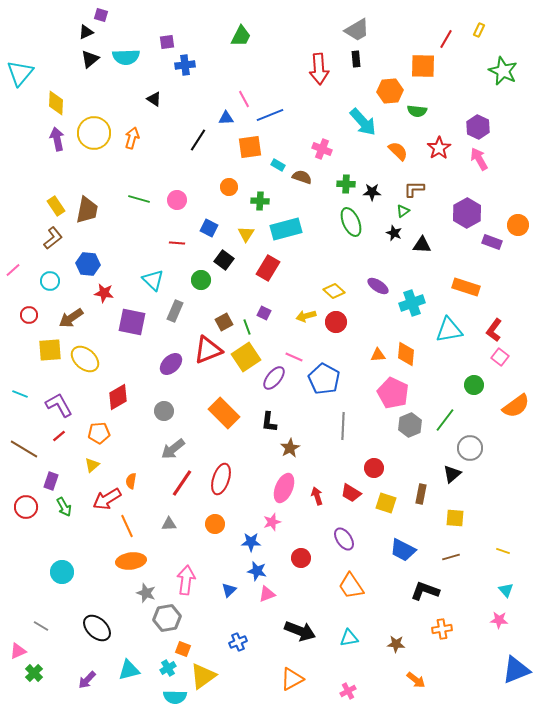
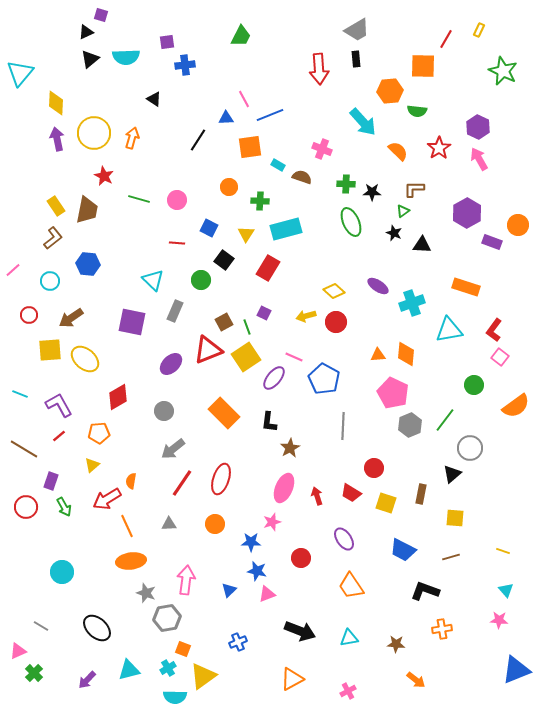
red star at (104, 293): moved 117 px up; rotated 18 degrees clockwise
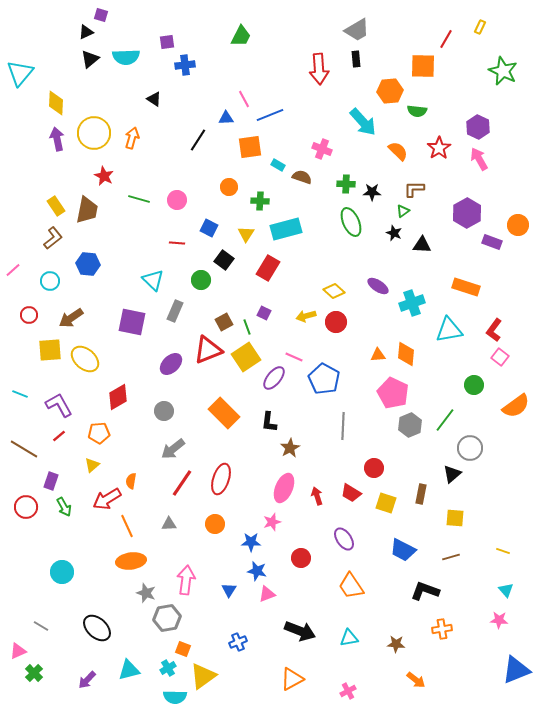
yellow rectangle at (479, 30): moved 1 px right, 3 px up
blue triangle at (229, 590): rotated 14 degrees counterclockwise
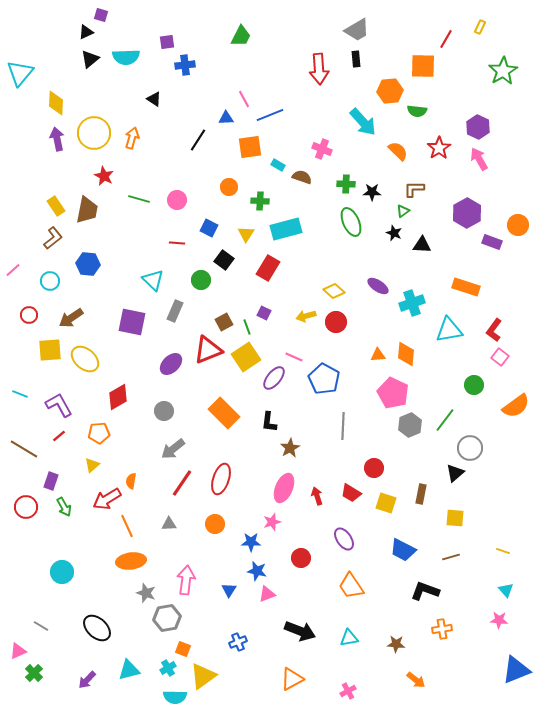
green star at (503, 71): rotated 16 degrees clockwise
black triangle at (452, 474): moved 3 px right, 1 px up
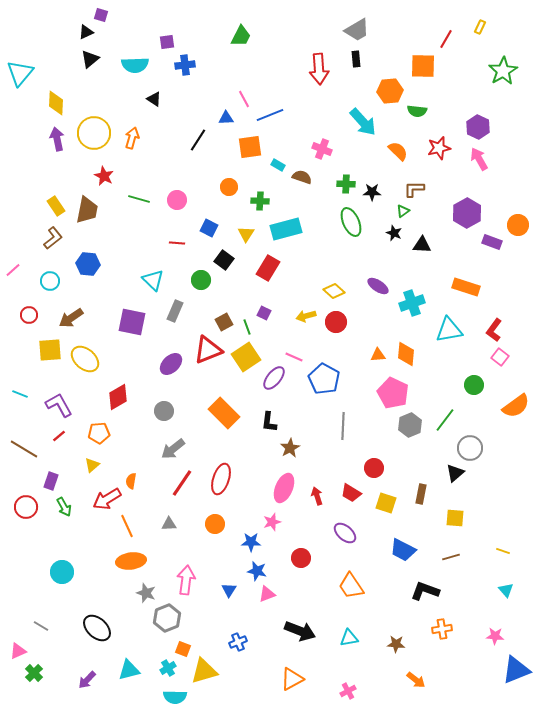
cyan semicircle at (126, 57): moved 9 px right, 8 px down
red star at (439, 148): rotated 20 degrees clockwise
purple ellipse at (344, 539): moved 1 px right, 6 px up; rotated 15 degrees counterclockwise
gray hexagon at (167, 618): rotated 12 degrees counterclockwise
pink star at (499, 620): moved 4 px left, 16 px down
yellow triangle at (203, 676): moved 1 px right, 5 px up; rotated 20 degrees clockwise
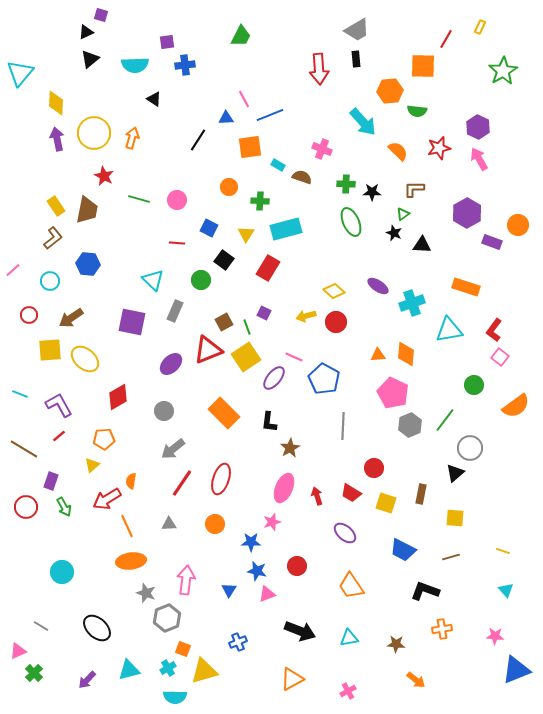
green triangle at (403, 211): moved 3 px down
orange pentagon at (99, 433): moved 5 px right, 6 px down
red circle at (301, 558): moved 4 px left, 8 px down
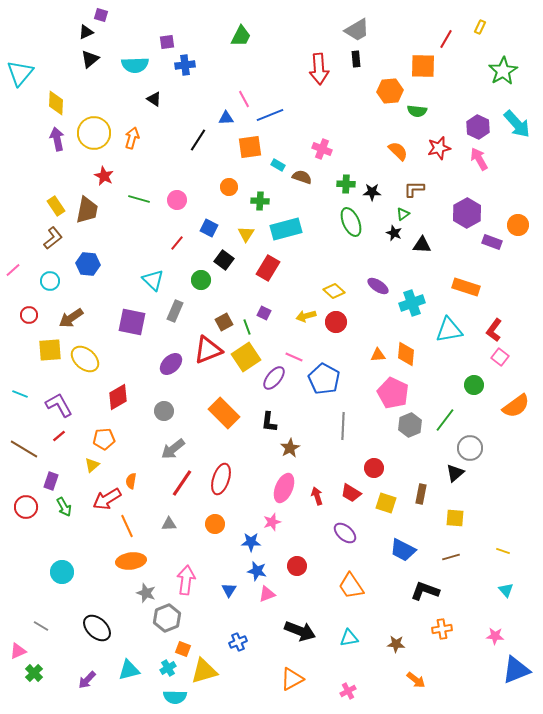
cyan arrow at (363, 122): moved 154 px right, 2 px down
red line at (177, 243): rotated 56 degrees counterclockwise
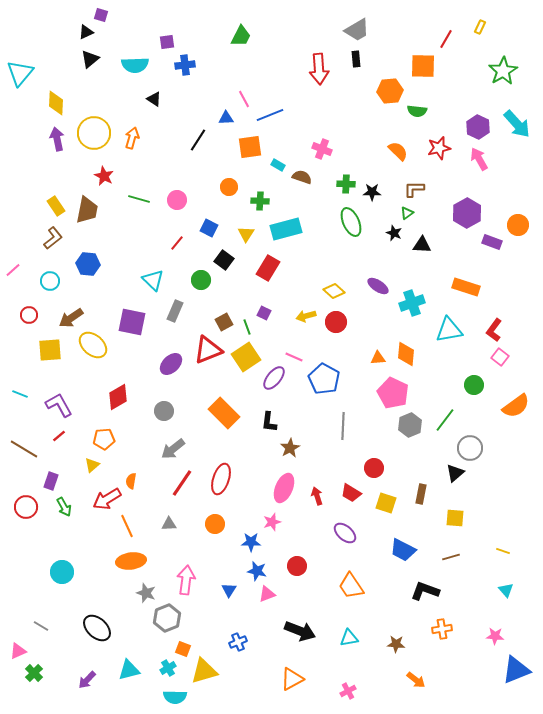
green triangle at (403, 214): moved 4 px right, 1 px up
orange triangle at (378, 355): moved 3 px down
yellow ellipse at (85, 359): moved 8 px right, 14 px up
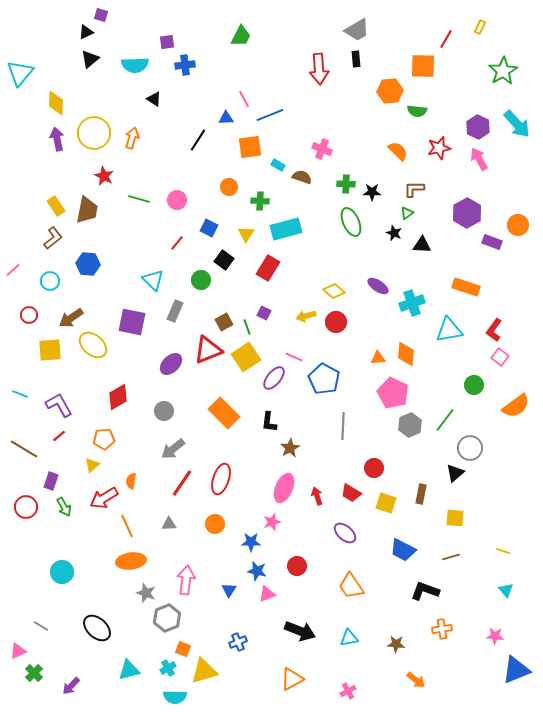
red arrow at (107, 499): moved 3 px left, 1 px up
purple arrow at (87, 680): moved 16 px left, 6 px down
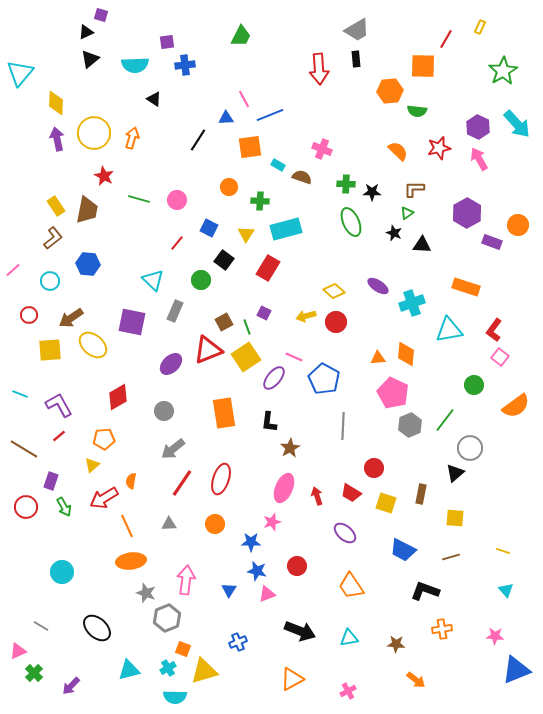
orange rectangle at (224, 413): rotated 36 degrees clockwise
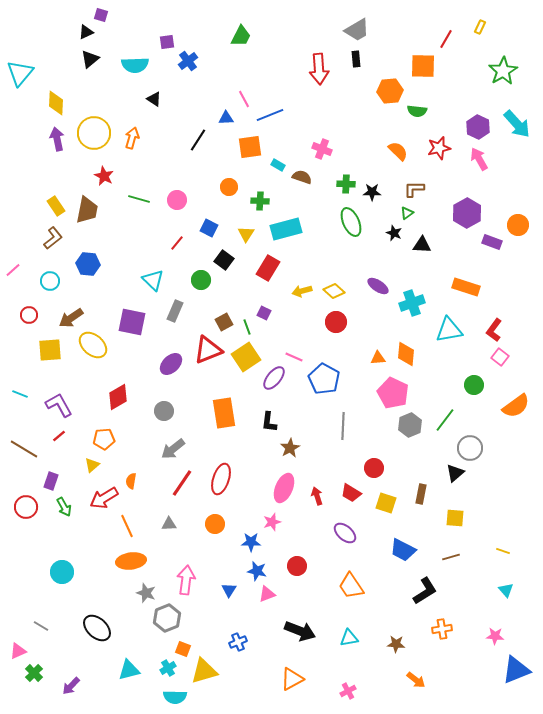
blue cross at (185, 65): moved 3 px right, 4 px up; rotated 30 degrees counterclockwise
yellow arrow at (306, 316): moved 4 px left, 25 px up
black L-shape at (425, 591): rotated 128 degrees clockwise
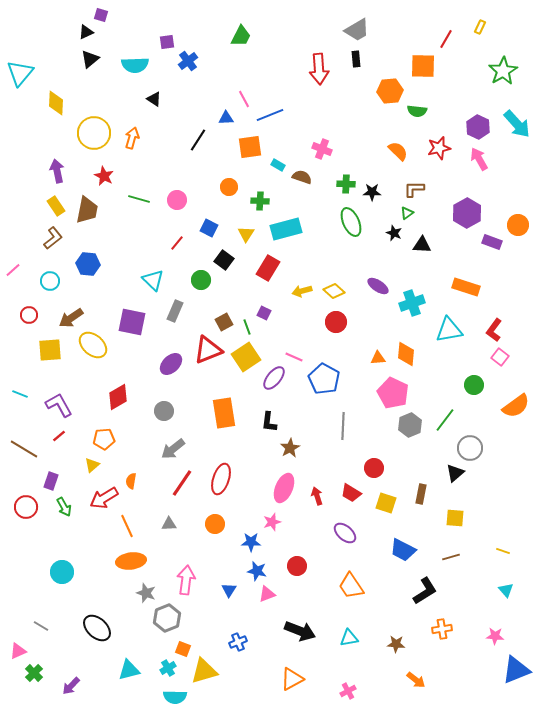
purple arrow at (57, 139): moved 32 px down
